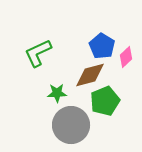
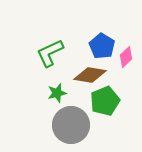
green L-shape: moved 12 px right
brown diamond: rotated 24 degrees clockwise
green star: rotated 12 degrees counterclockwise
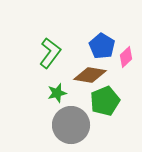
green L-shape: rotated 152 degrees clockwise
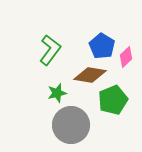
green L-shape: moved 3 px up
green pentagon: moved 8 px right, 1 px up
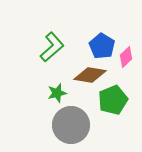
green L-shape: moved 2 px right, 3 px up; rotated 12 degrees clockwise
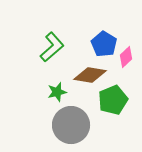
blue pentagon: moved 2 px right, 2 px up
green star: moved 1 px up
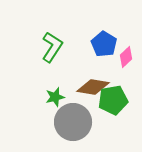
green L-shape: rotated 16 degrees counterclockwise
brown diamond: moved 3 px right, 12 px down
green star: moved 2 px left, 5 px down
green pentagon: rotated 12 degrees clockwise
gray circle: moved 2 px right, 3 px up
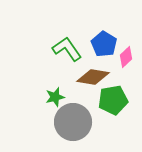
green L-shape: moved 15 px right, 2 px down; rotated 68 degrees counterclockwise
brown diamond: moved 10 px up
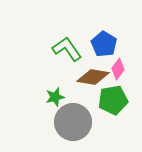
pink diamond: moved 8 px left, 12 px down; rotated 10 degrees counterclockwise
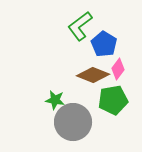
green L-shape: moved 13 px right, 23 px up; rotated 92 degrees counterclockwise
brown diamond: moved 2 px up; rotated 12 degrees clockwise
green star: moved 3 px down; rotated 24 degrees clockwise
